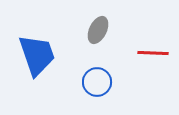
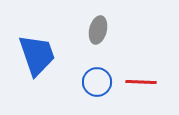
gray ellipse: rotated 12 degrees counterclockwise
red line: moved 12 px left, 29 px down
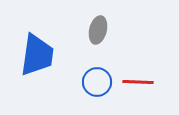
blue trapezoid: rotated 27 degrees clockwise
red line: moved 3 px left
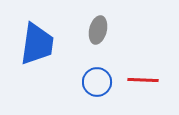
blue trapezoid: moved 11 px up
red line: moved 5 px right, 2 px up
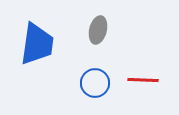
blue circle: moved 2 px left, 1 px down
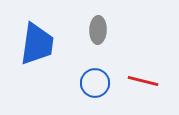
gray ellipse: rotated 12 degrees counterclockwise
red line: moved 1 px down; rotated 12 degrees clockwise
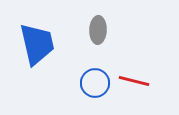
blue trapezoid: rotated 21 degrees counterclockwise
red line: moved 9 px left
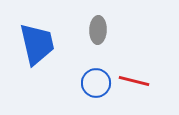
blue circle: moved 1 px right
